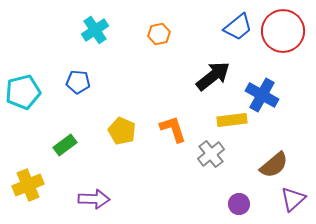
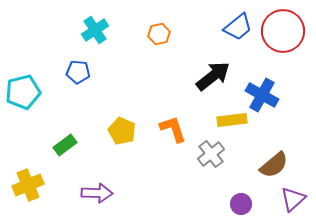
blue pentagon: moved 10 px up
purple arrow: moved 3 px right, 6 px up
purple circle: moved 2 px right
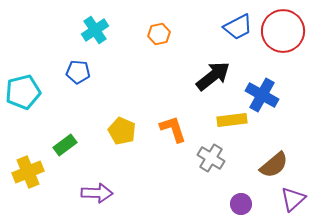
blue trapezoid: rotated 12 degrees clockwise
gray cross: moved 4 px down; rotated 20 degrees counterclockwise
yellow cross: moved 13 px up
